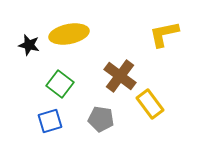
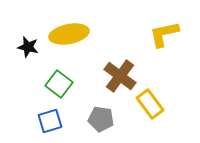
black star: moved 1 px left, 2 px down
green square: moved 1 px left
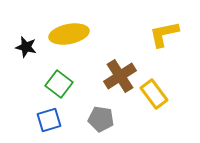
black star: moved 2 px left
brown cross: rotated 20 degrees clockwise
yellow rectangle: moved 4 px right, 10 px up
blue square: moved 1 px left, 1 px up
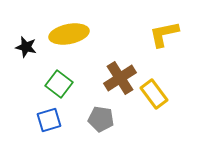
brown cross: moved 2 px down
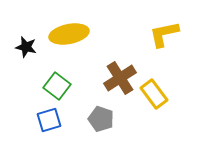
green square: moved 2 px left, 2 px down
gray pentagon: rotated 10 degrees clockwise
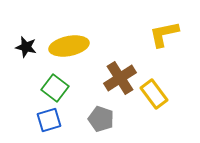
yellow ellipse: moved 12 px down
green square: moved 2 px left, 2 px down
